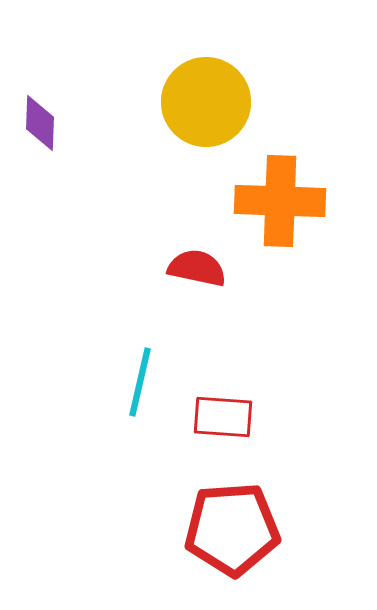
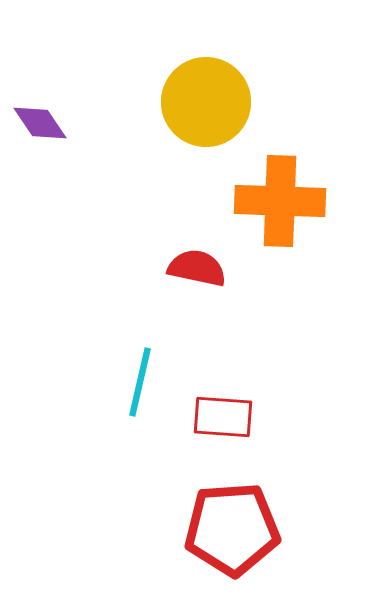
purple diamond: rotated 36 degrees counterclockwise
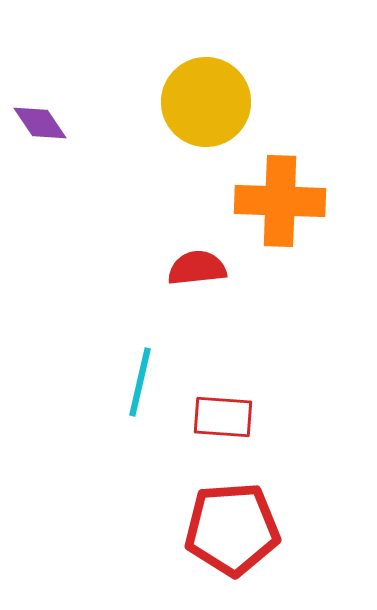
red semicircle: rotated 18 degrees counterclockwise
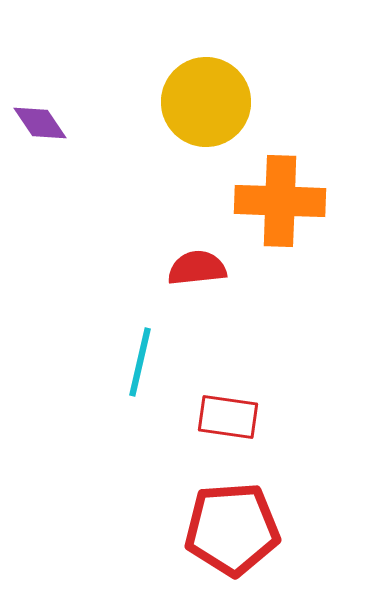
cyan line: moved 20 px up
red rectangle: moved 5 px right; rotated 4 degrees clockwise
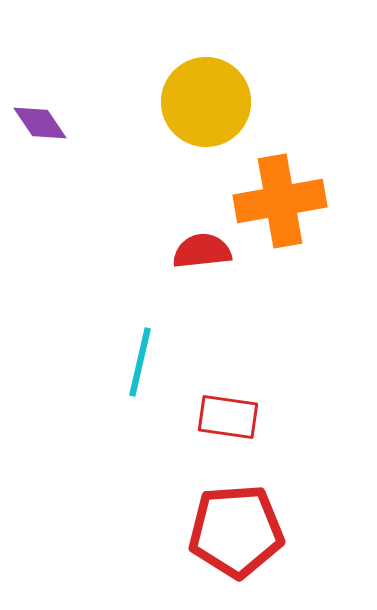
orange cross: rotated 12 degrees counterclockwise
red semicircle: moved 5 px right, 17 px up
red pentagon: moved 4 px right, 2 px down
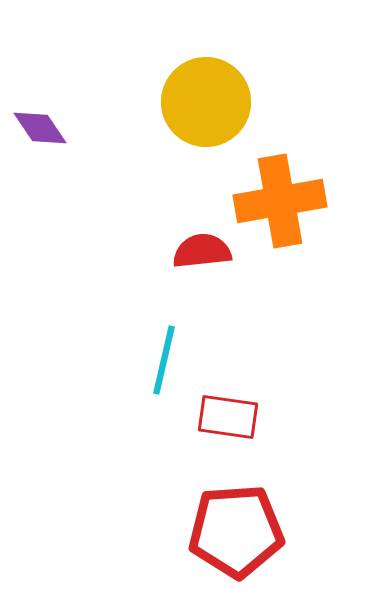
purple diamond: moved 5 px down
cyan line: moved 24 px right, 2 px up
